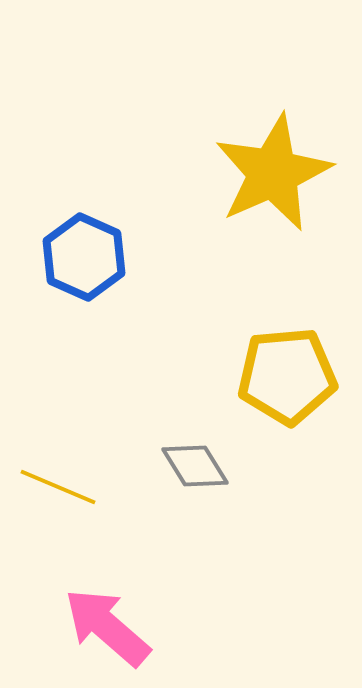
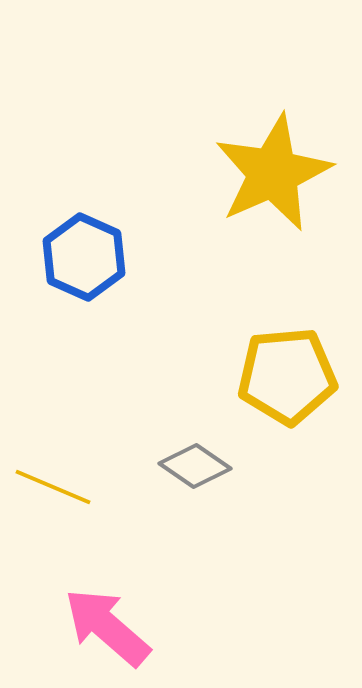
gray diamond: rotated 24 degrees counterclockwise
yellow line: moved 5 px left
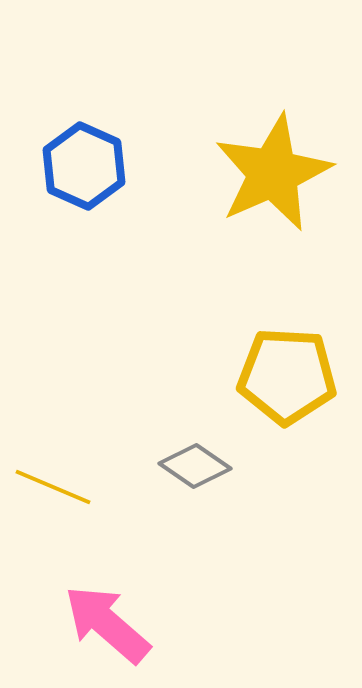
blue hexagon: moved 91 px up
yellow pentagon: rotated 8 degrees clockwise
pink arrow: moved 3 px up
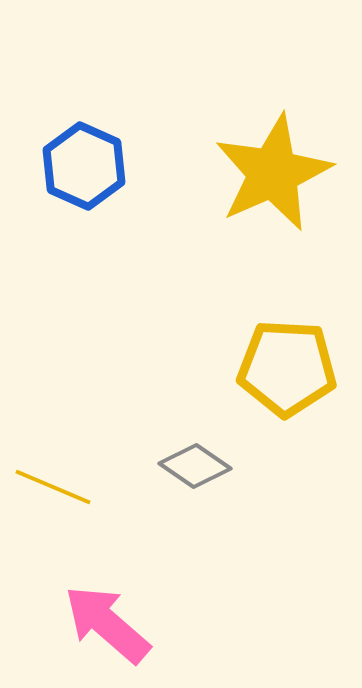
yellow pentagon: moved 8 px up
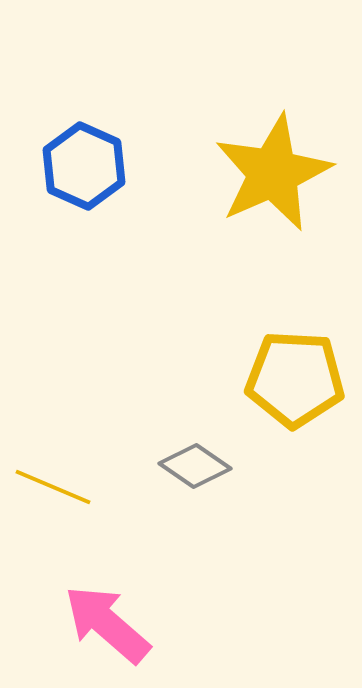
yellow pentagon: moved 8 px right, 11 px down
